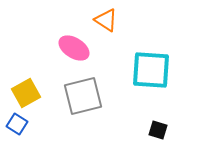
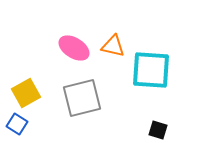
orange triangle: moved 7 px right, 26 px down; rotated 20 degrees counterclockwise
gray square: moved 1 px left, 2 px down
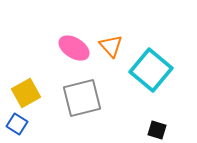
orange triangle: moved 2 px left; rotated 35 degrees clockwise
cyan square: rotated 36 degrees clockwise
black square: moved 1 px left
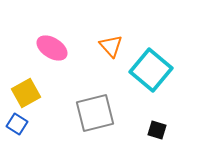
pink ellipse: moved 22 px left
gray square: moved 13 px right, 15 px down
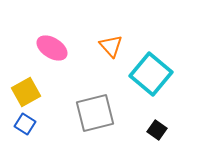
cyan square: moved 4 px down
yellow square: moved 1 px up
blue square: moved 8 px right
black square: rotated 18 degrees clockwise
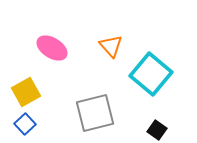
blue square: rotated 15 degrees clockwise
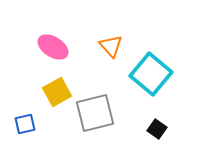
pink ellipse: moved 1 px right, 1 px up
yellow square: moved 31 px right
blue square: rotated 30 degrees clockwise
black square: moved 1 px up
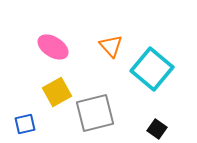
cyan square: moved 1 px right, 5 px up
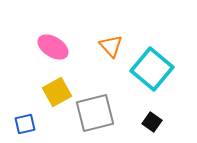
black square: moved 5 px left, 7 px up
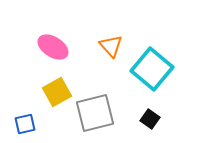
black square: moved 2 px left, 3 px up
